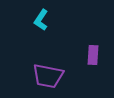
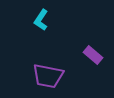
purple rectangle: rotated 54 degrees counterclockwise
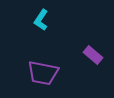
purple trapezoid: moved 5 px left, 3 px up
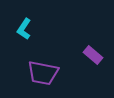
cyan L-shape: moved 17 px left, 9 px down
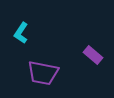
cyan L-shape: moved 3 px left, 4 px down
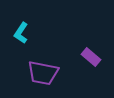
purple rectangle: moved 2 px left, 2 px down
